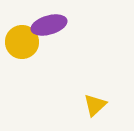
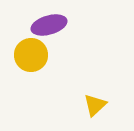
yellow circle: moved 9 px right, 13 px down
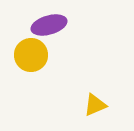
yellow triangle: rotated 20 degrees clockwise
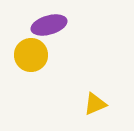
yellow triangle: moved 1 px up
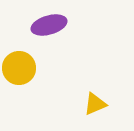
yellow circle: moved 12 px left, 13 px down
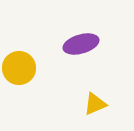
purple ellipse: moved 32 px right, 19 px down
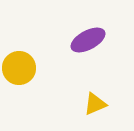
purple ellipse: moved 7 px right, 4 px up; rotated 12 degrees counterclockwise
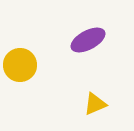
yellow circle: moved 1 px right, 3 px up
